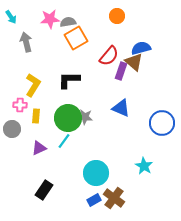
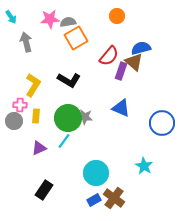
black L-shape: rotated 150 degrees counterclockwise
gray circle: moved 2 px right, 8 px up
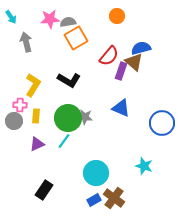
purple triangle: moved 2 px left, 4 px up
cyan star: rotated 12 degrees counterclockwise
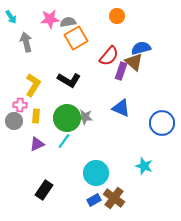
green circle: moved 1 px left
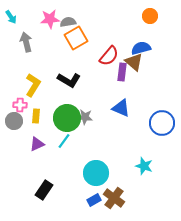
orange circle: moved 33 px right
purple rectangle: moved 1 px right, 1 px down; rotated 12 degrees counterclockwise
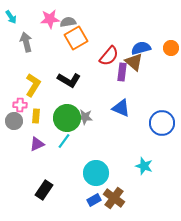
orange circle: moved 21 px right, 32 px down
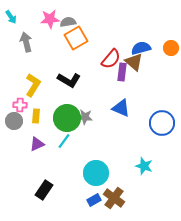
red semicircle: moved 2 px right, 3 px down
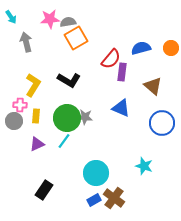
brown triangle: moved 19 px right, 24 px down
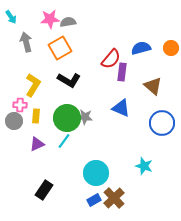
orange square: moved 16 px left, 10 px down
brown cross: rotated 10 degrees clockwise
